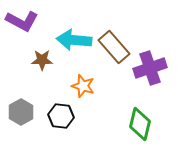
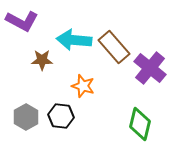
purple cross: rotated 32 degrees counterclockwise
gray hexagon: moved 5 px right, 5 px down
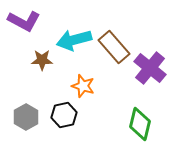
purple L-shape: moved 2 px right
cyan arrow: rotated 20 degrees counterclockwise
black hexagon: moved 3 px right, 1 px up; rotated 20 degrees counterclockwise
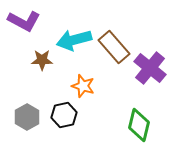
gray hexagon: moved 1 px right
green diamond: moved 1 px left, 1 px down
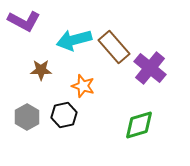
brown star: moved 1 px left, 10 px down
green diamond: rotated 60 degrees clockwise
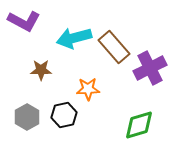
cyan arrow: moved 2 px up
purple cross: rotated 24 degrees clockwise
orange star: moved 5 px right, 3 px down; rotated 20 degrees counterclockwise
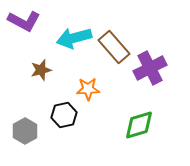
brown star: rotated 15 degrees counterclockwise
gray hexagon: moved 2 px left, 14 px down
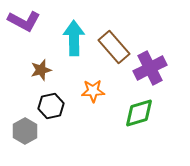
cyan arrow: rotated 104 degrees clockwise
orange star: moved 5 px right, 2 px down
black hexagon: moved 13 px left, 9 px up
green diamond: moved 12 px up
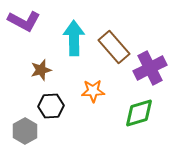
black hexagon: rotated 10 degrees clockwise
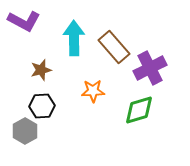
black hexagon: moved 9 px left
green diamond: moved 3 px up
